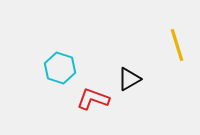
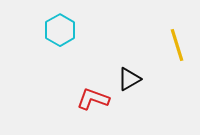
cyan hexagon: moved 38 px up; rotated 12 degrees clockwise
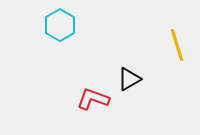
cyan hexagon: moved 5 px up
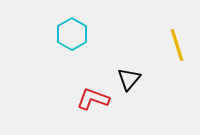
cyan hexagon: moved 12 px right, 9 px down
black triangle: rotated 20 degrees counterclockwise
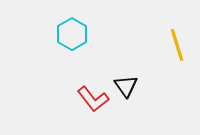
black triangle: moved 3 px left, 7 px down; rotated 15 degrees counterclockwise
red L-shape: rotated 148 degrees counterclockwise
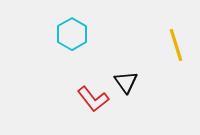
yellow line: moved 1 px left
black triangle: moved 4 px up
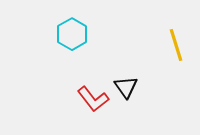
black triangle: moved 5 px down
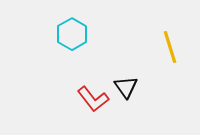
yellow line: moved 6 px left, 2 px down
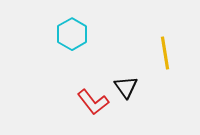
yellow line: moved 5 px left, 6 px down; rotated 8 degrees clockwise
red L-shape: moved 3 px down
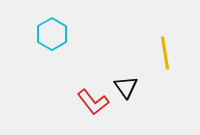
cyan hexagon: moved 20 px left
